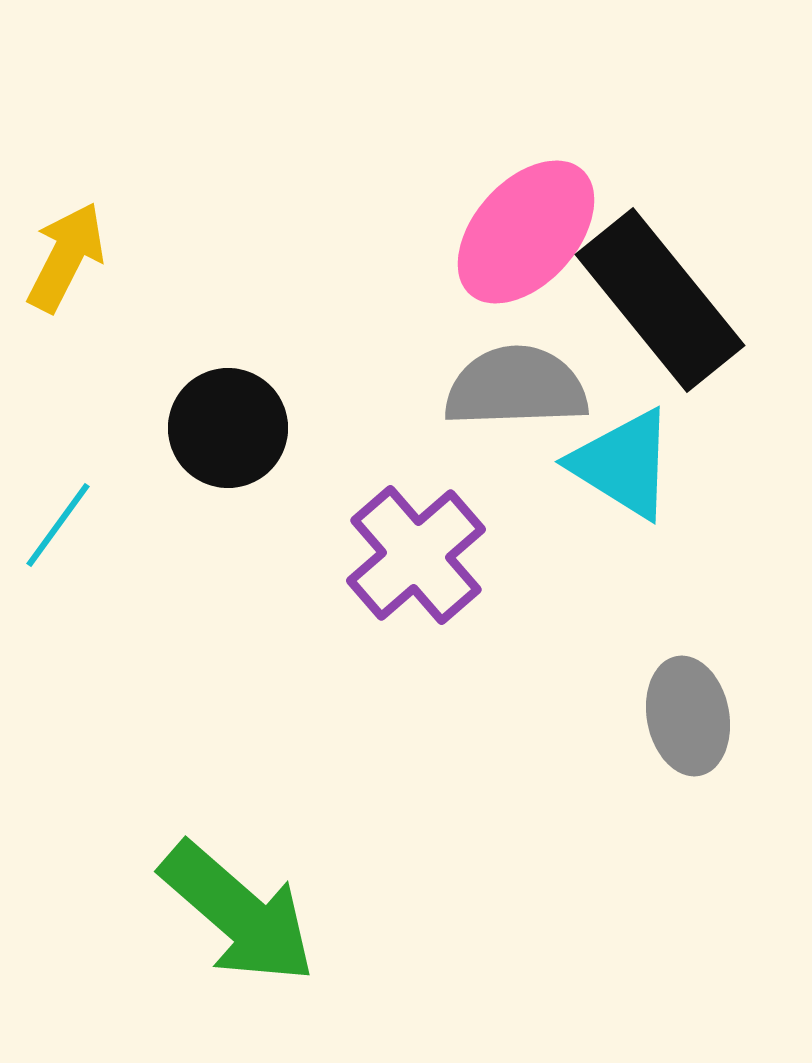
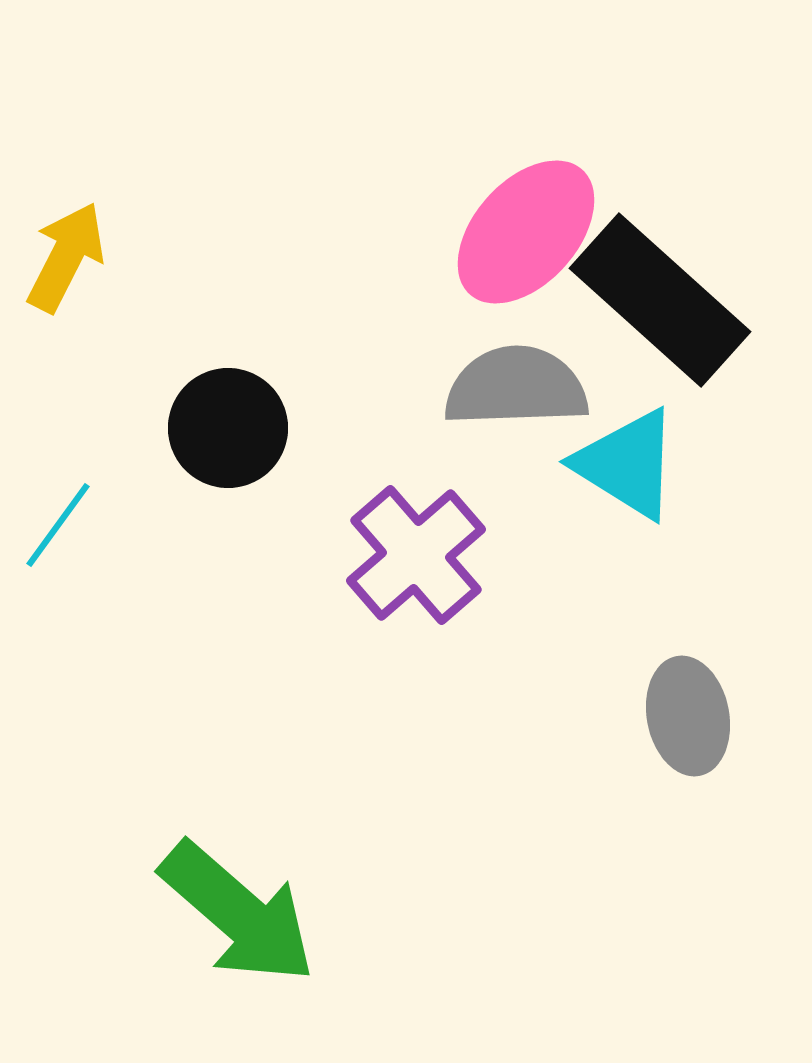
black rectangle: rotated 9 degrees counterclockwise
cyan triangle: moved 4 px right
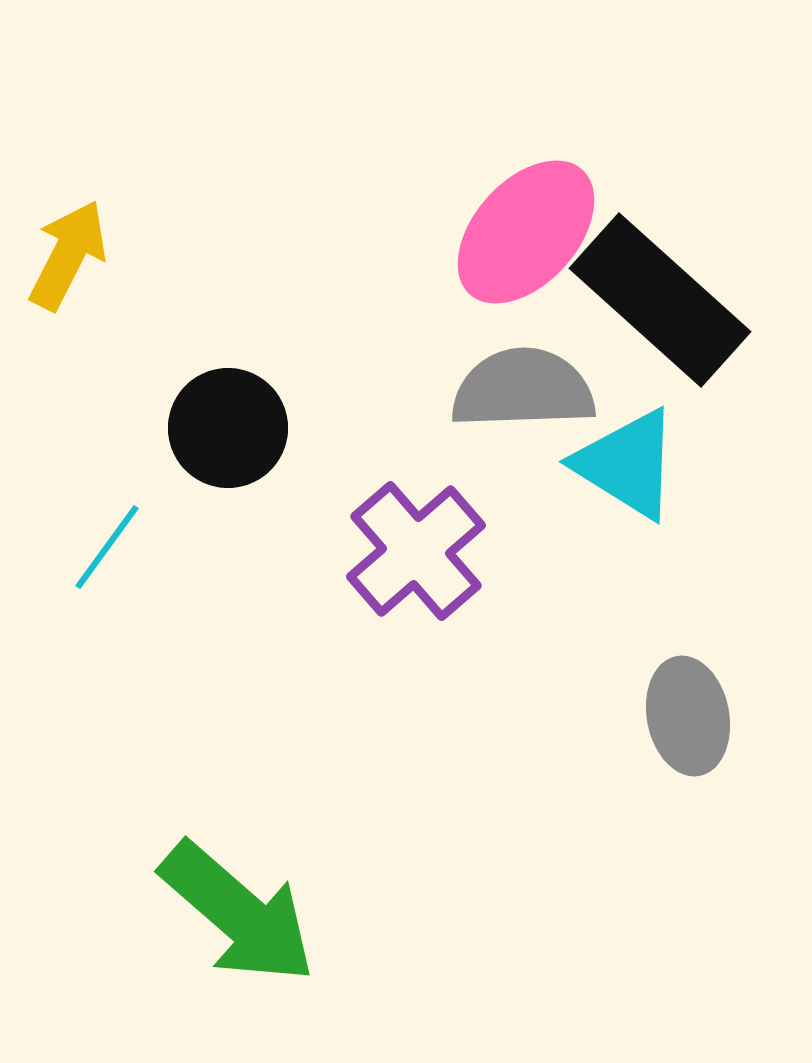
yellow arrow: moved 2 px right, 2 px up
gray semicircle: moved 7 px right, 2 px down
cyan line: moved 49 px right, 22 px down
purple cross: moved 4 px up
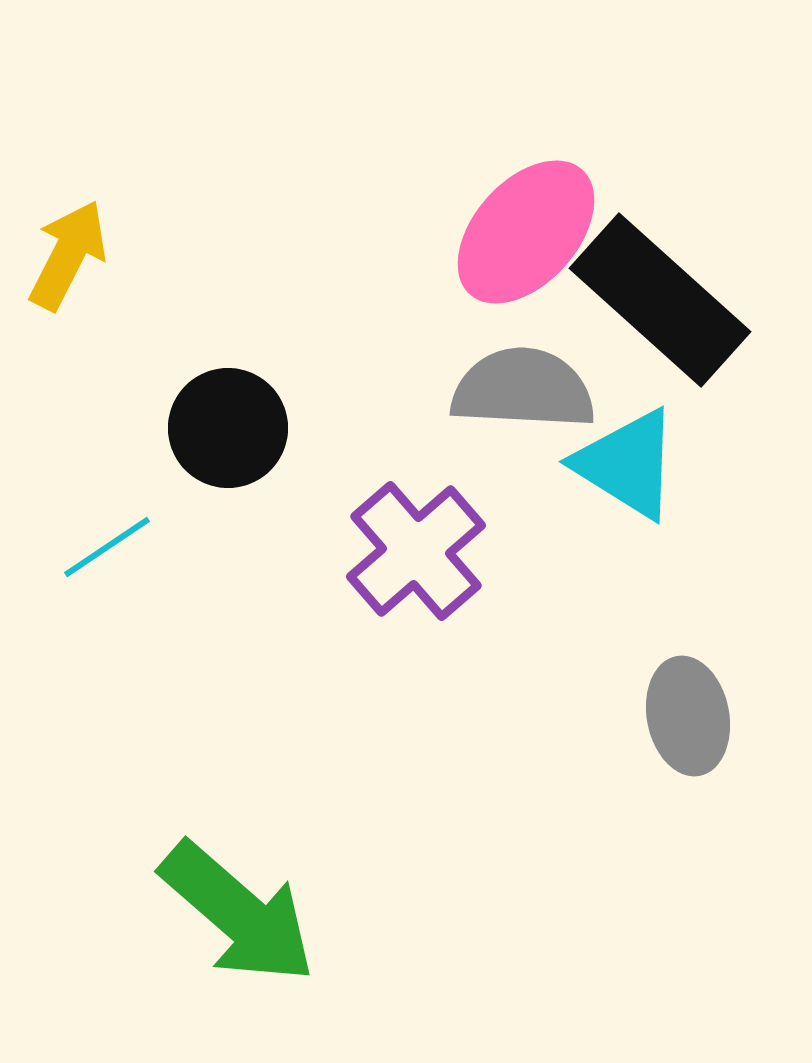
gray semicircle: rotated 5 degrees clockwise
cyan line: rotated 20 degrees clockwise
